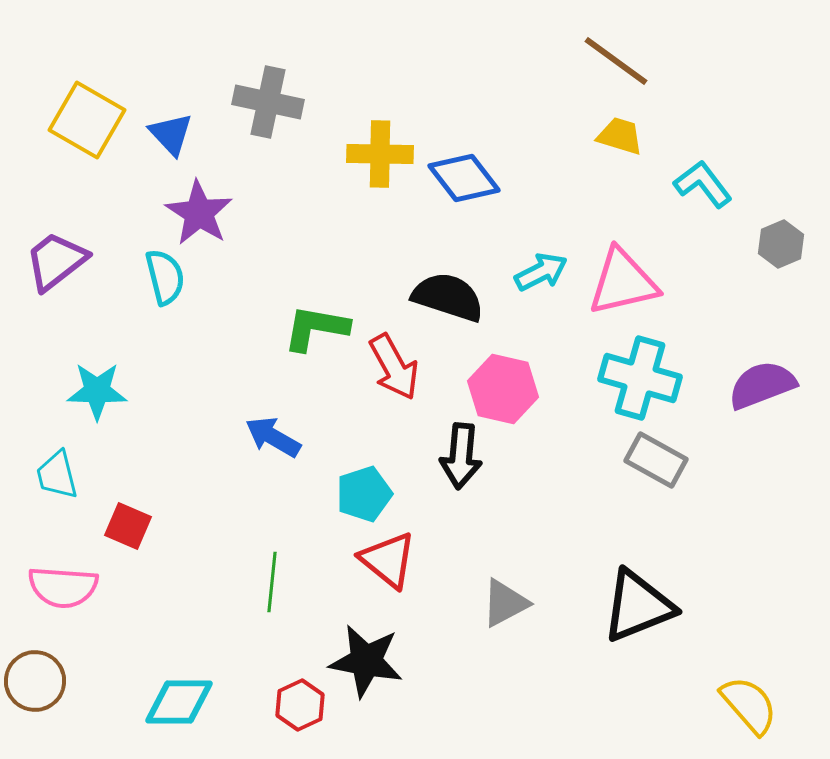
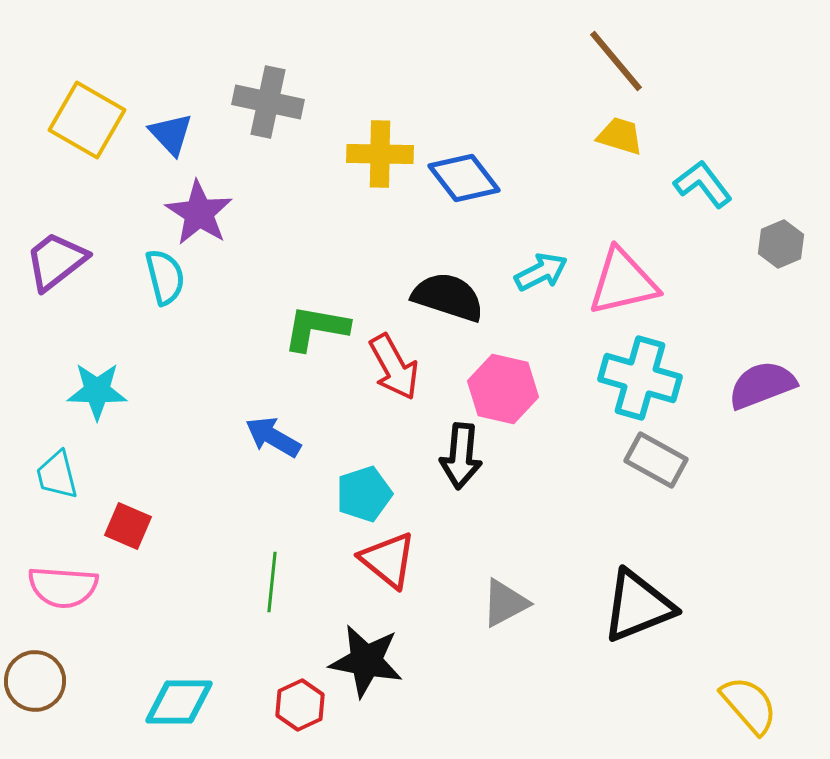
brown line: rotated 14 degrees clockwise
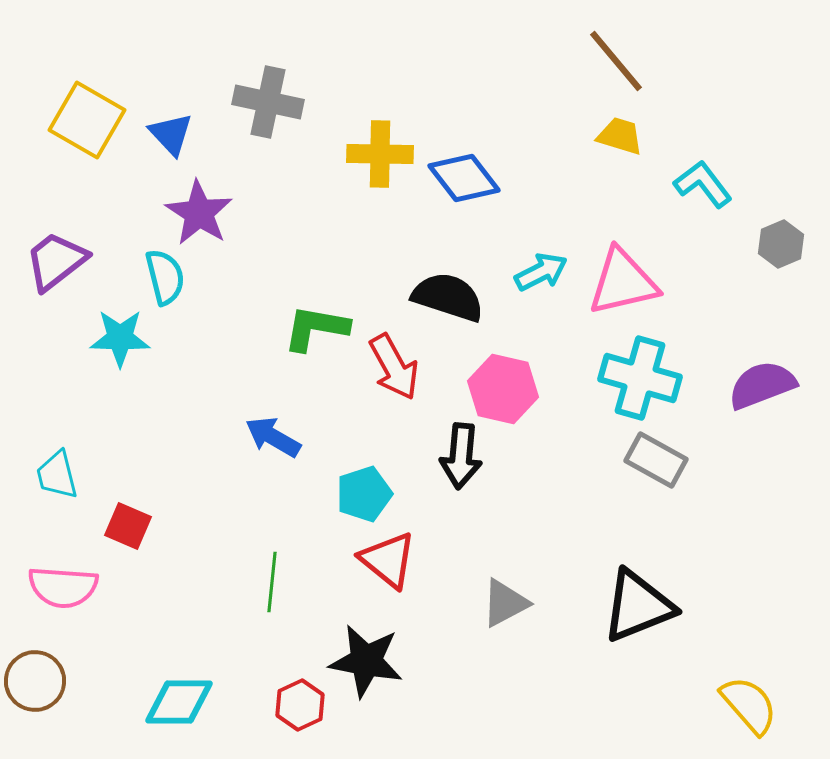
cyan star: moved 23 px right, 53 px up
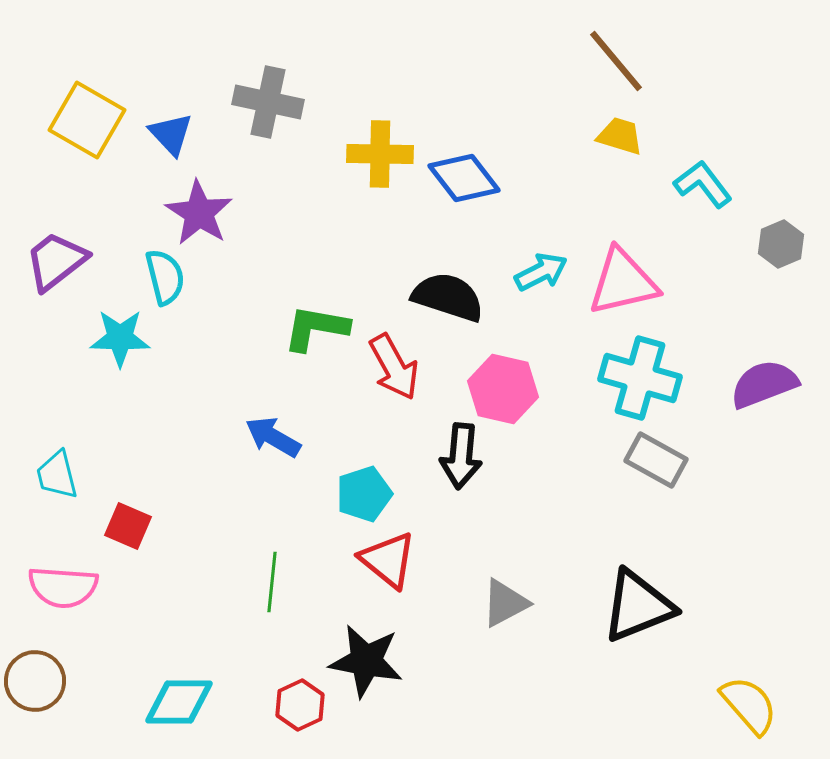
purple semicircle: moved 2 px right, 1 px up
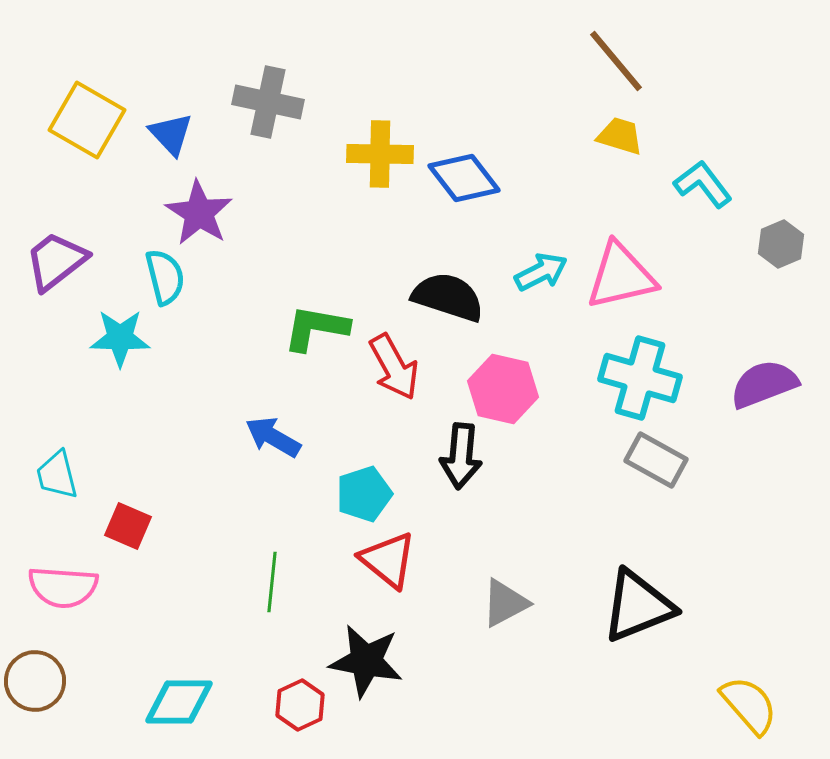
pink triangle: moved 2 px left, 6 px up
